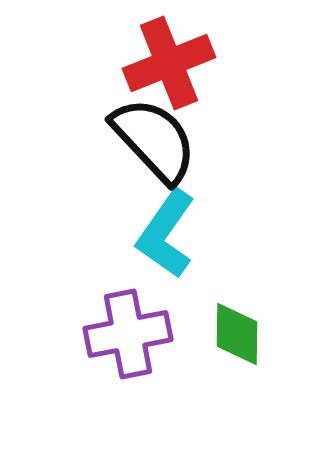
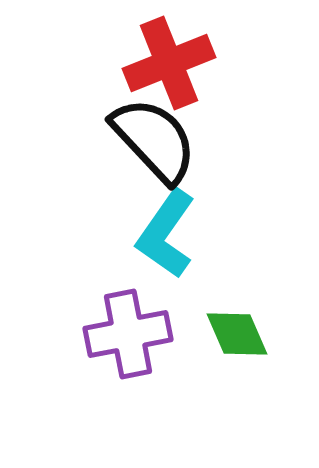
green diamond: rotated 24 degrees counterclockwise
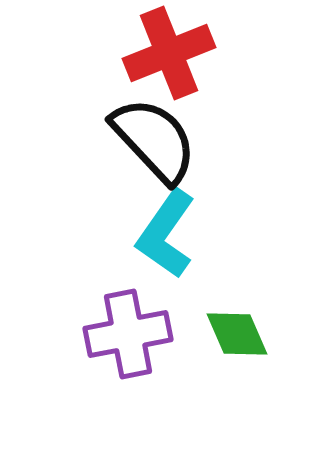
red cross: moved 10 px up
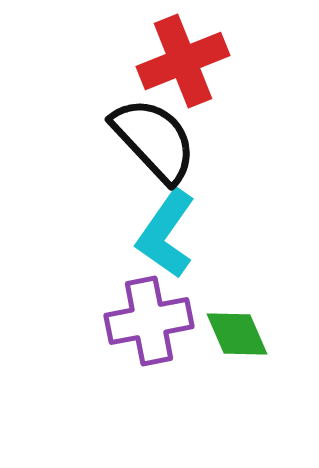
red cross: moved 14 px right, 8 px down
purple cross: moved 21 px right, 13 px up
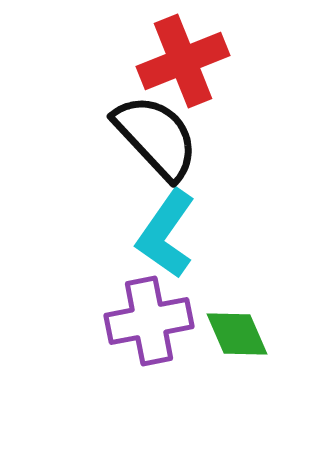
black semicircle: moved 2 px right, 3 px up
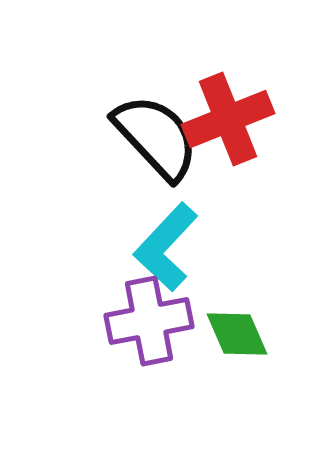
red cross: moved 45 px right, 58 px down
cyan L-shape: moved 13 px down; rotated 8 degrees clockwise
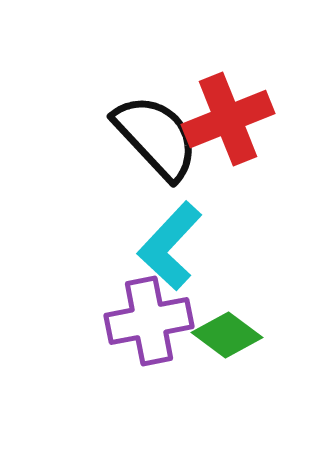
cyan L-shape: moved 4 px right, 1 px up
green diamond: moved 10 px left, 1 px down; rotated 30 degrees counterclockwise
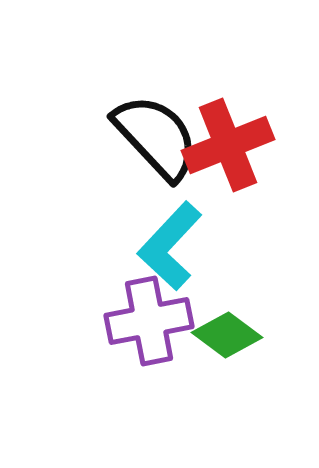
red cross: moved 26 px down
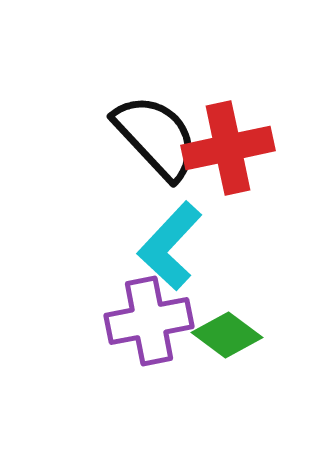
red cross: moved 3 px down; rotated 10 degrees clockwise
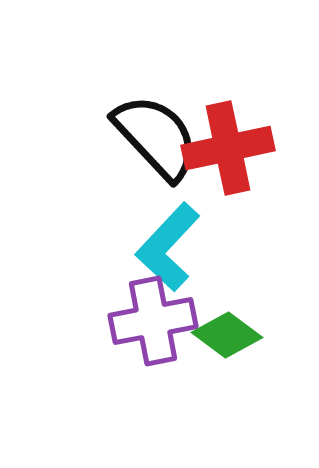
cyan L-shape: moved 2 px left, 1 px down
purple cross: moved 4 px right
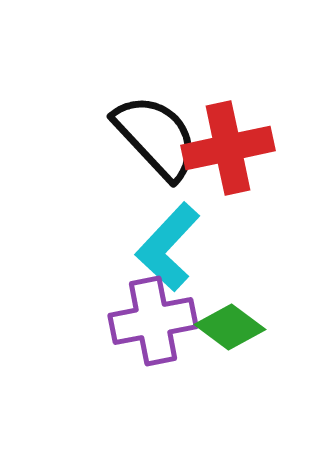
green diamond: moved 3 px right, 8 px up
